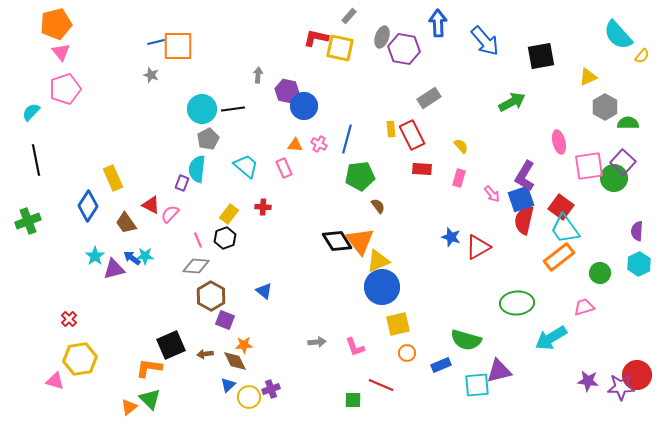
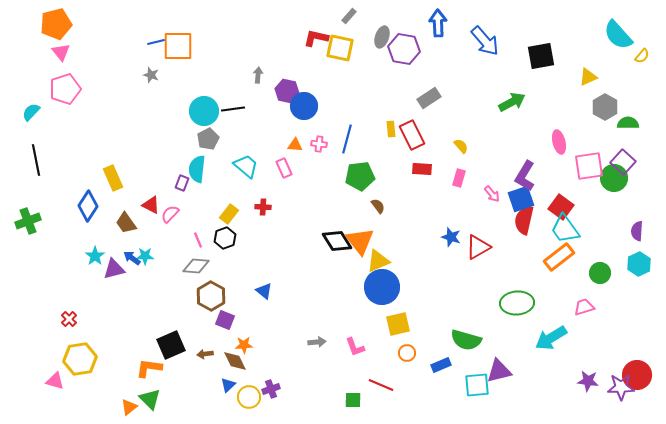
cyan circle at (202, 109): moved 2 px right, 2 px down
pink cross at (319, 144): rotated 21 degrees counterclockwise
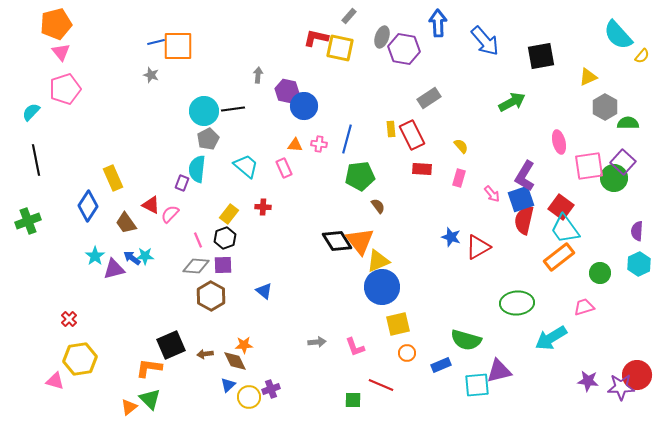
purple square at (225, 320): moved 2 px left, 55 px up; rotated 24 degrees counterclockwise
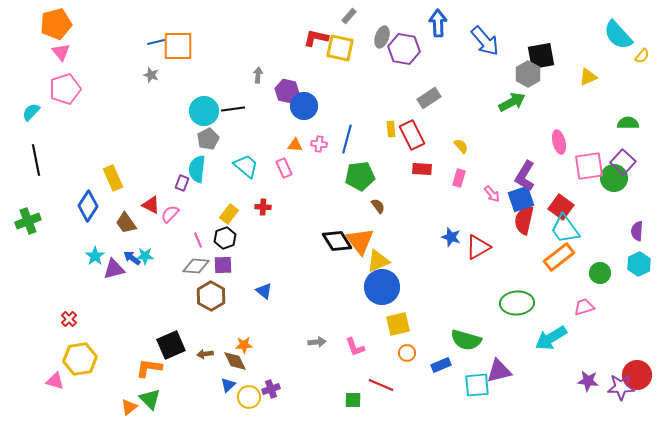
gray hexagon at (605, 107): moved 77 px left, 33 px up
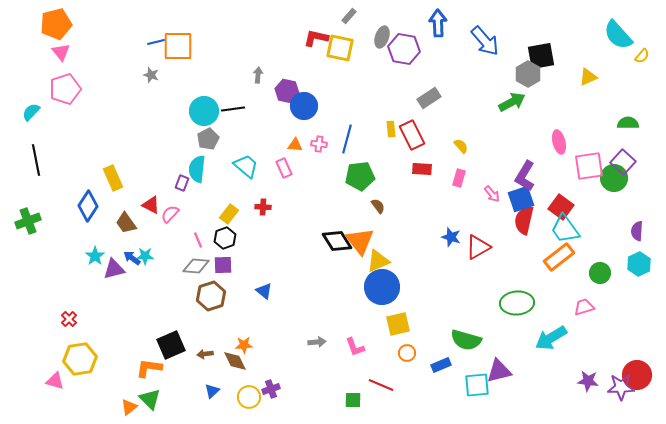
brown hexagon at (211, 296): rotated 12 degrees clockwise
blue triangle at (228, 385): moved 16 px left, 6 px down
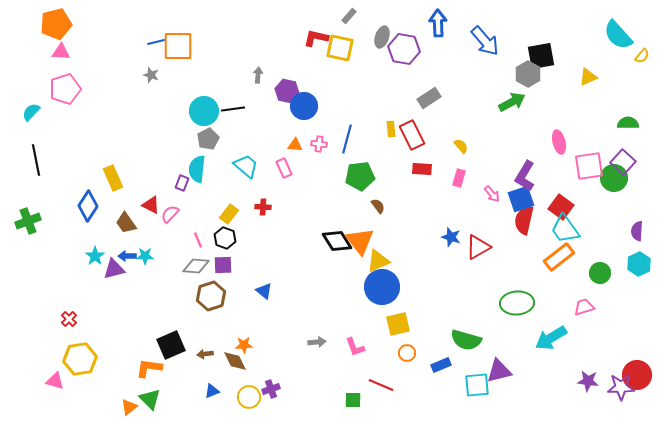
pink triangle at (61, 52): rotated 48 degrees counterclockwise
black hexagon at (225, 238): rotated 20 degrees counterclockwise
blue arrow at (132, 258): moved 5 px left, 2 px up; rotated 36 degrees counterclockwise
blue triangle at (212, 391): rotated 21 degrees clockwise
